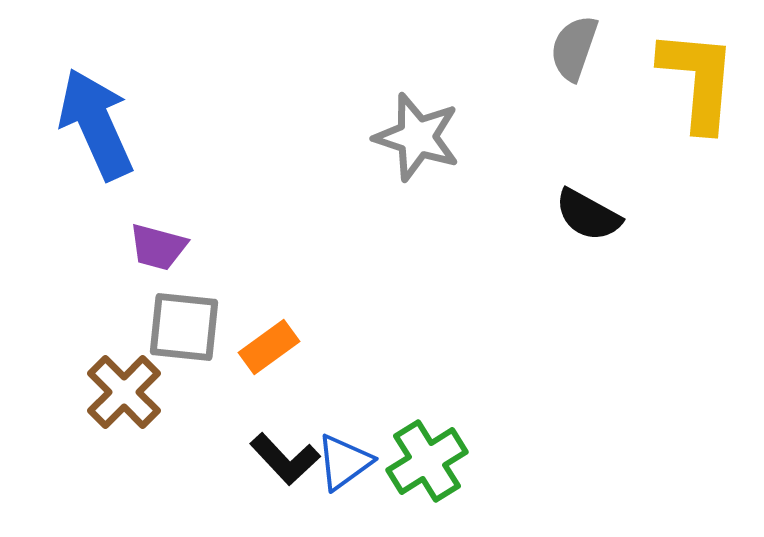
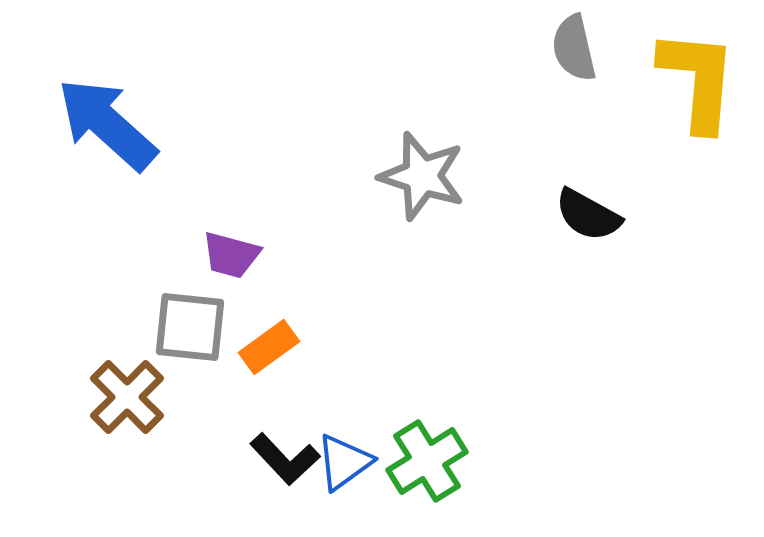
gray semicircle: rotated 32 degrees counterclockwise
blue arrow: moved 11 px right; rotated 24 degrees counterclockwise
gray star: moved 5 px right, 39 px down
purple trapezoid: moved 73 px right, 8 px down
gray square: moved 6 px right
brown cross: moved 3 px right, 5 px down
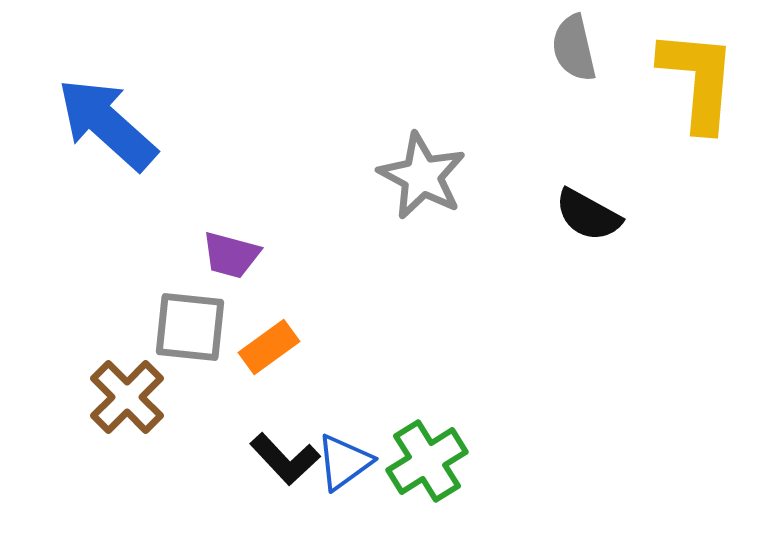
gray star: rotated 10 degrees clockwise
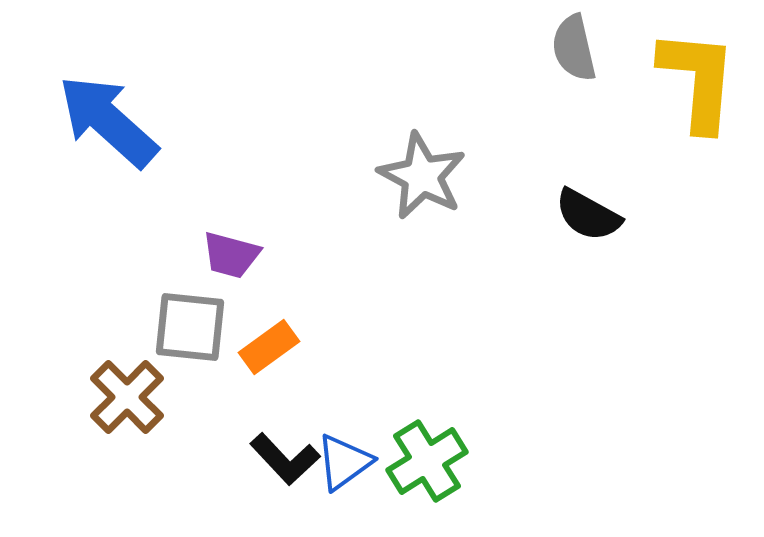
blue arrow: moved 1 px right, 3 px up
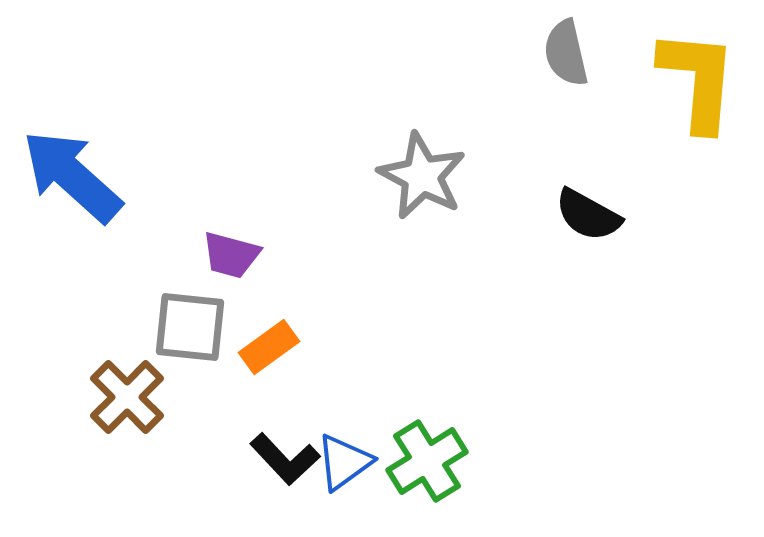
gray semicircle: moved 8 px left, 5 px down
blue arrow: moved 36 px left, 55 px down
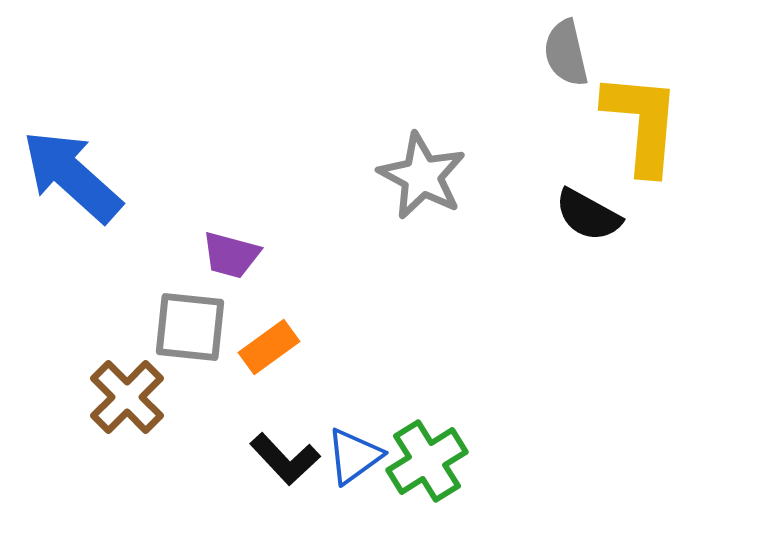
yellow L-shape: moved 56 px left, 43 px down
blue triangle: moved 10 px right, 6 px up
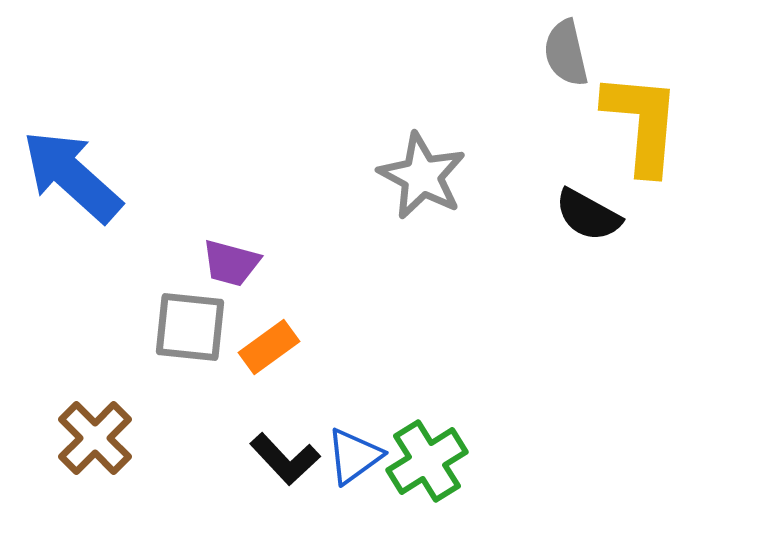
purple trapezoid: moved 8 px down
brown cross: moved 32 px left, 41 px down
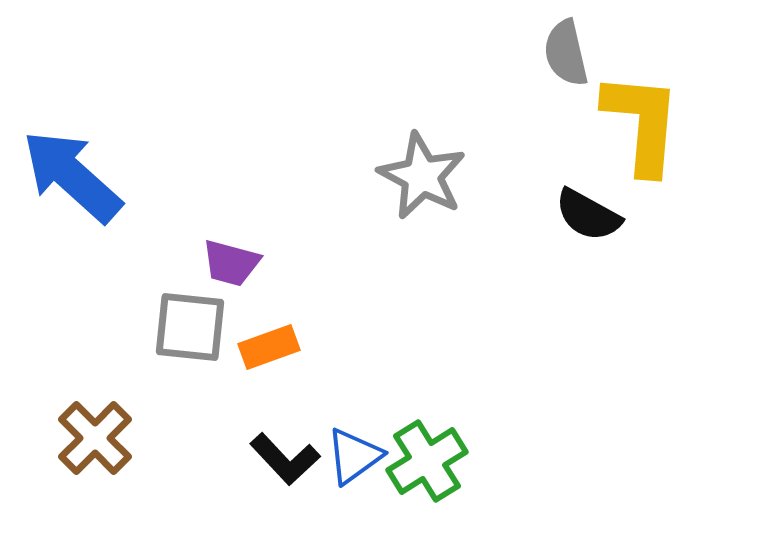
orange rectangle: rotated 16 degrees clockwise
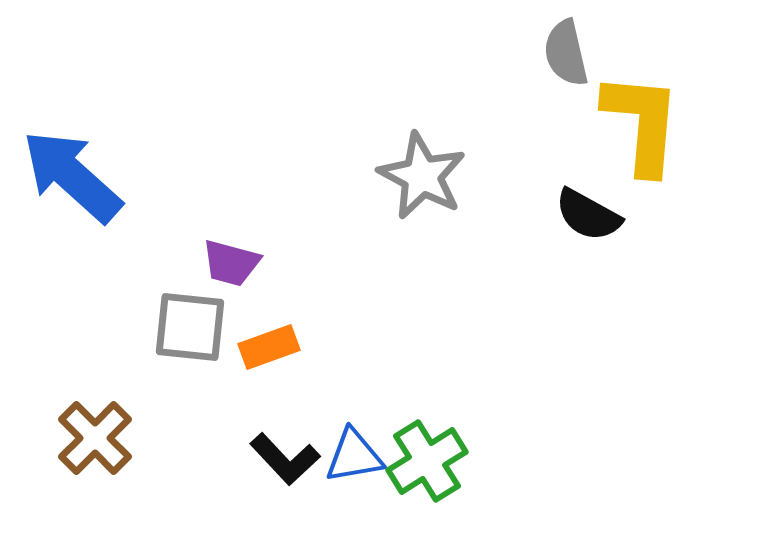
blue triangle: rotated 26 degrees clockwise
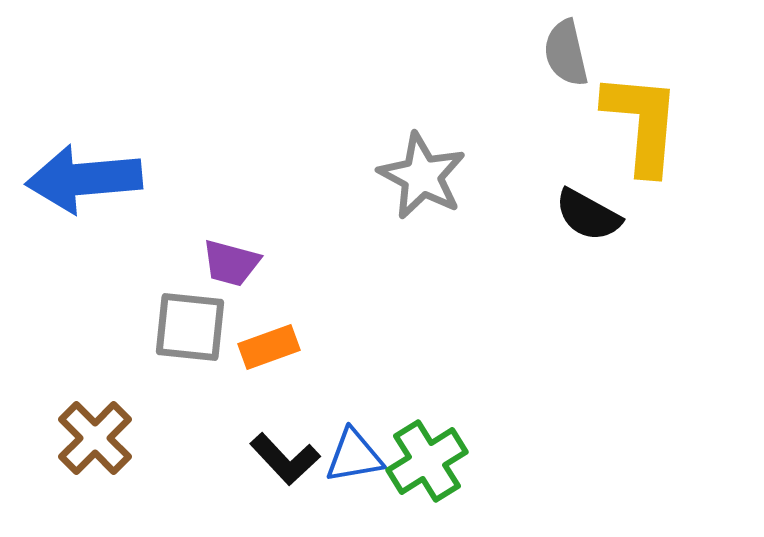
blue arrow: moved 12 px right, 3 px down; rotated 47 degrees counterclockwise
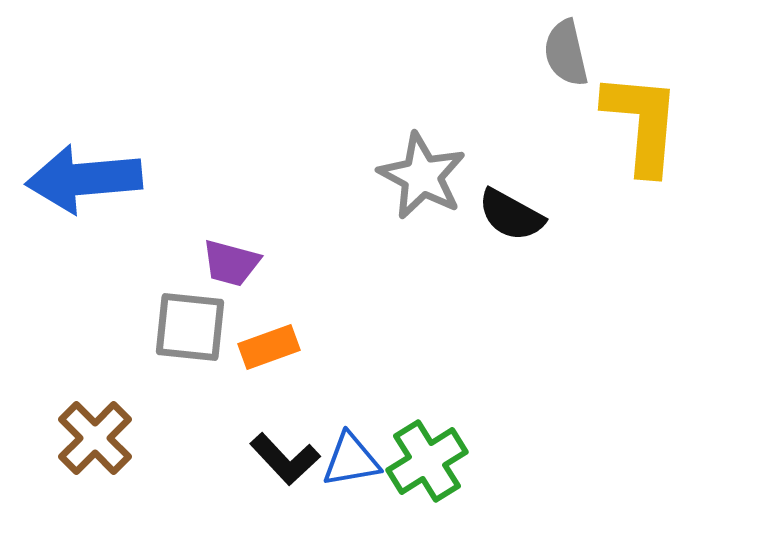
black semicircle: moved 77 px left
blue triangle: moved 3 px left, 4 px down
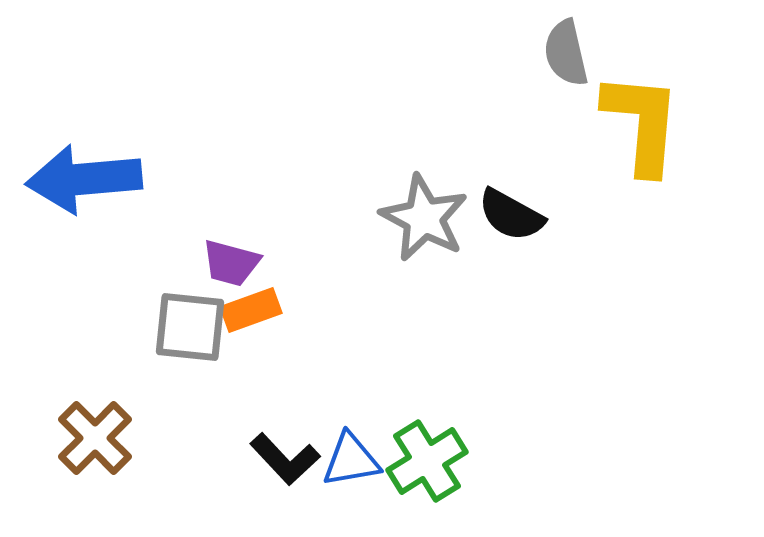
gray star: moved 2 px right, 42 px down
orange rectangle: moved 18 px left, 37 px up
